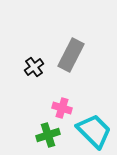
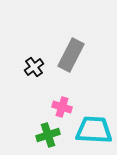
pink cross: moved 1 px up
cyan trapezoid: moved 1 px up; rotated 42 degrees counterclockwise
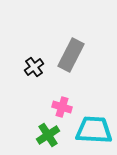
green cross: rotated 15 degrees counterclockwise
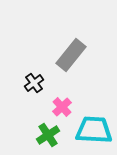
gray rectangle: rotated 12 degrees clockwise
black cross: moved 16 px down
pink cross: rotated 30 degrees clockwise
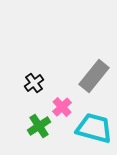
gray rectangle: moved 23 px right, 21 px down
cyan trapezoid: moved 2 px up; rotated 12 degrees clockwise
green cross: moved 9 px left, 9 px up
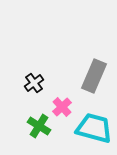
gray rectangle: rotated 16 degrees counterclockwise
green cross: rotated 25 degrees counterclockwise
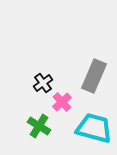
black cross: moved 9 px right
pink cross: moved 5 px up
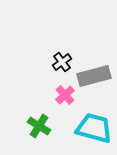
gray rectangle: rotated 52 degrees clockwise
black cross: moved 19 px right, 21 px up
pink cross: moved 3 px right, 7 px up
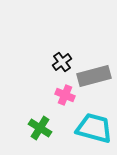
pink cross: rotated 24 degrees counterclockwise
green cross: moved 1 px right, 2 px down
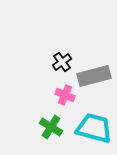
green cross: moved 11 px right, 1 px up
